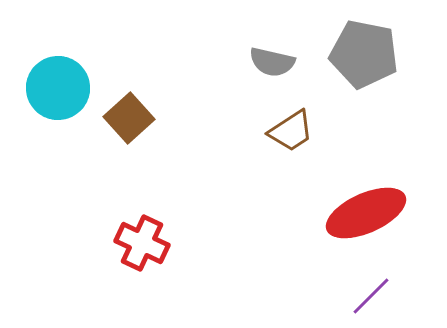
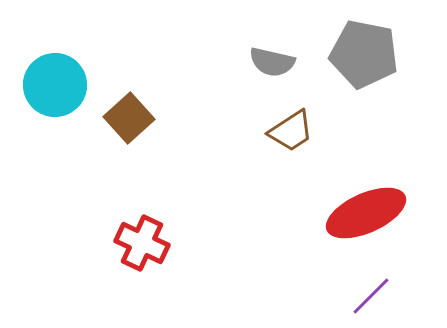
cyan circle: moved 3 px left, 3 px up
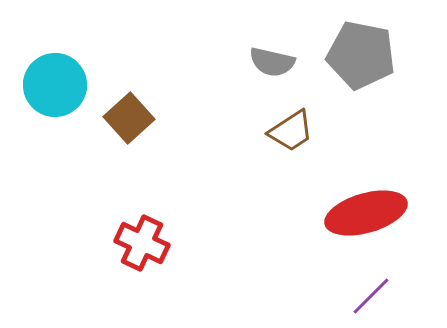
gray pentagon: moved 3 px left, 1 px down
red ellipse: rotated 8 degrees clockwise
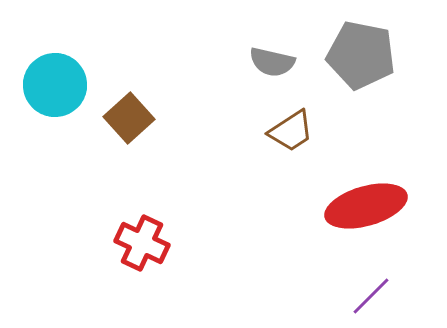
red ellipse: moved 7 px up
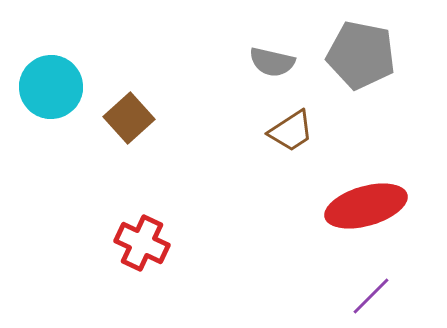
cyan circle: moved 4 px left, 2 px down
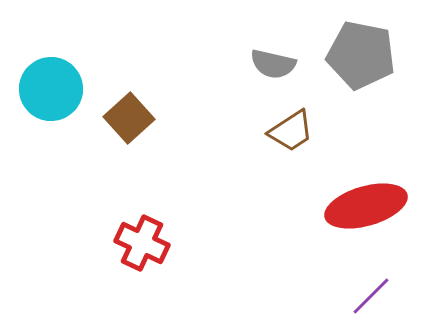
gray semicircle: moved 1 px right, 2 px down
cyan circle: moved 2 px down
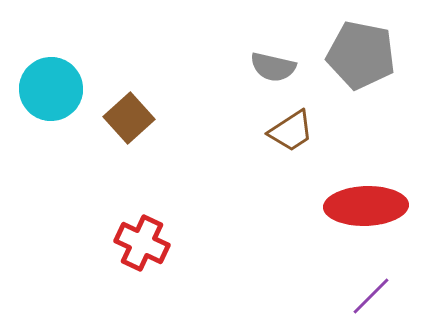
gray semicircle: moved 3 px down
red ellipse: rotated 14 degrees clockwise
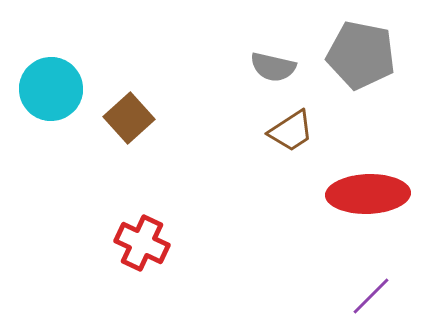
red ellipse: moved 2 px right, 12 px up
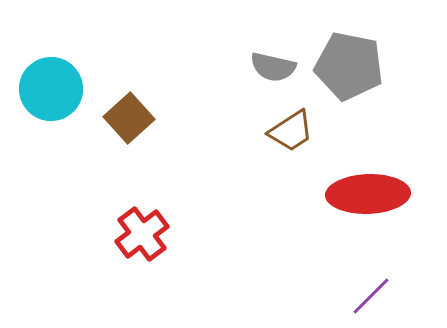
gray pentagon: moved 12 px left, 11 px down
red cross: moved 9 px up; rotated 28 degrees clockwise
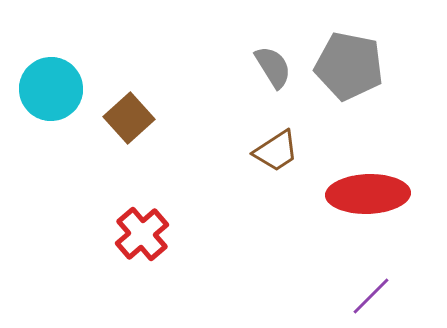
gray semicircle: rotated 135 degrees counterclockwise
brown trapezoid: moved 15 px left, 20 px down
red cross: rotated 4 degrees counterclockwise
